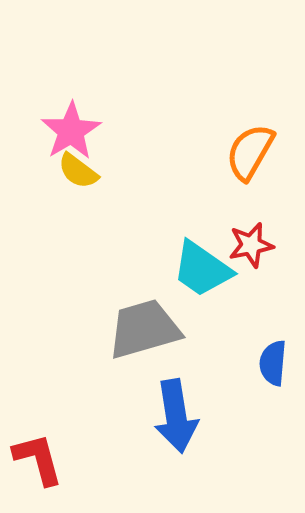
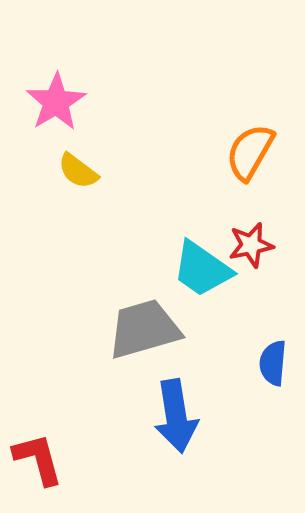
pink star: moved 15 px left, 29 px up
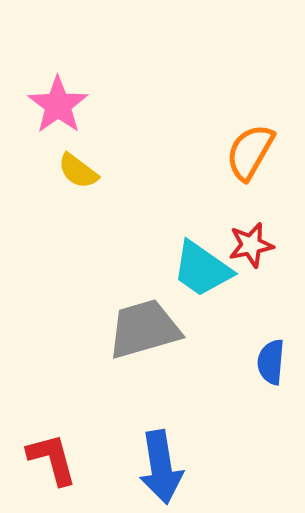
pink star: moved 2 px right, 3 px down; rotated 4 degrees counterclockwise
blue semicircle: moved 2 px left, 1 px up
blue arrow: moved 15 px left, 51 px down
red L-shape: moved 14 px right
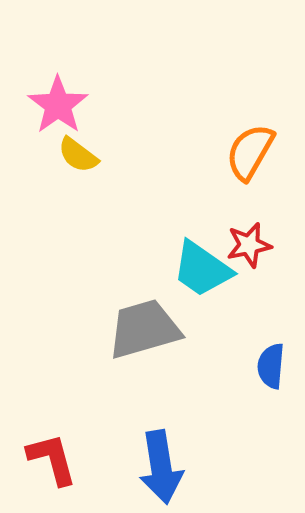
yellow semicircle: moved 16 px up
red star: moved 2 px left
blue semicircle: moved 4 px down
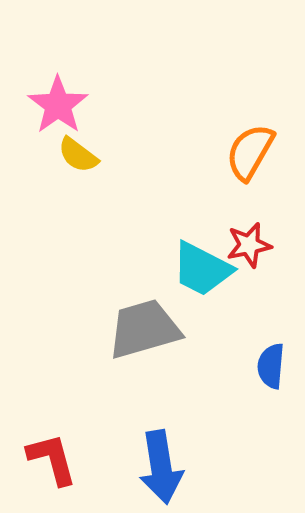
cyan trapezoid: rotated 8 degrees counterclockwise
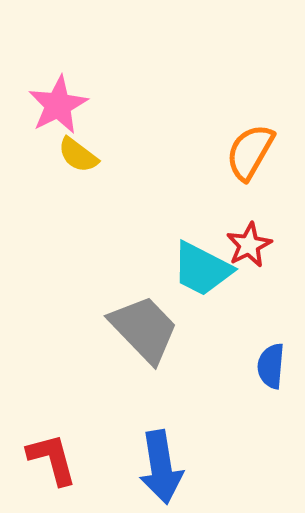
pink star: rotated 8 degrees clockwise
red star: rotated 15 degrees counterclockwise
gray trapezoid: rotated 62 degrees clockwise
